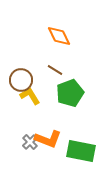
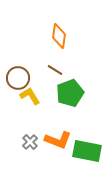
orange diamond: rotated 35 degrees clockwise
brown circle: moved 3 px left, 2 px up
orange L-shape: moved 10 px right, 1 px down
green rectangle: moved 6 px right
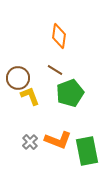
yellow L-shape: rotated 10 degrees clockwise
green rectangle: rotated 68 degrees clockwise
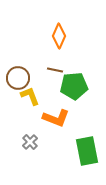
orange diamond: rotated 15 degrees clockwise
brown line: rotated 21 degrees counterclockwise
green pentagon: moved 4 px right, 7 px up; rotated 16 degrees clockwise
orange L-shape: moved 2 px left, 22 px up
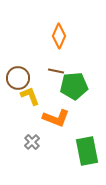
brown line: moved 1 px right, 1 px down
gray cross: moved 2 px right
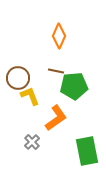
orange L-shape: rotated 56 degrees counterclockwise
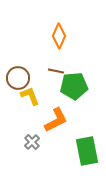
orange L-shape: moved 2 px down; rotated 8 degrees clockwise
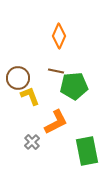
orange L-shape: moved 2 px down
